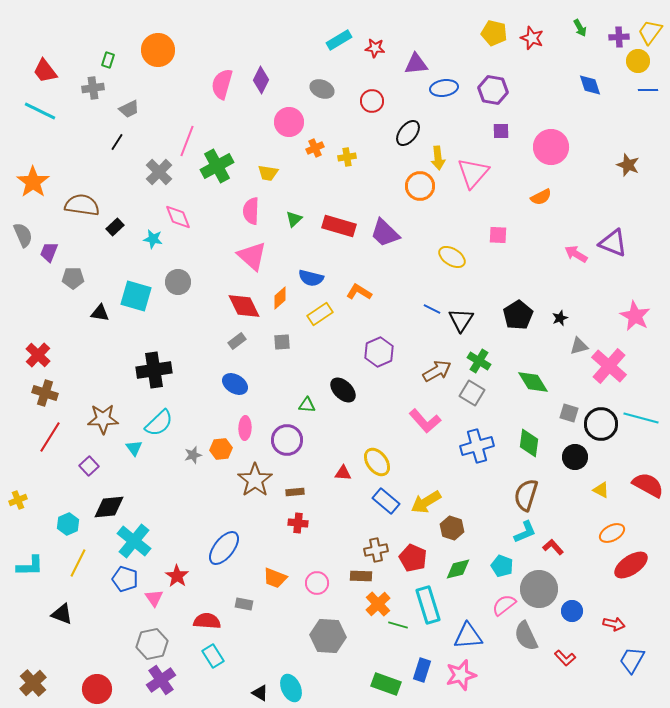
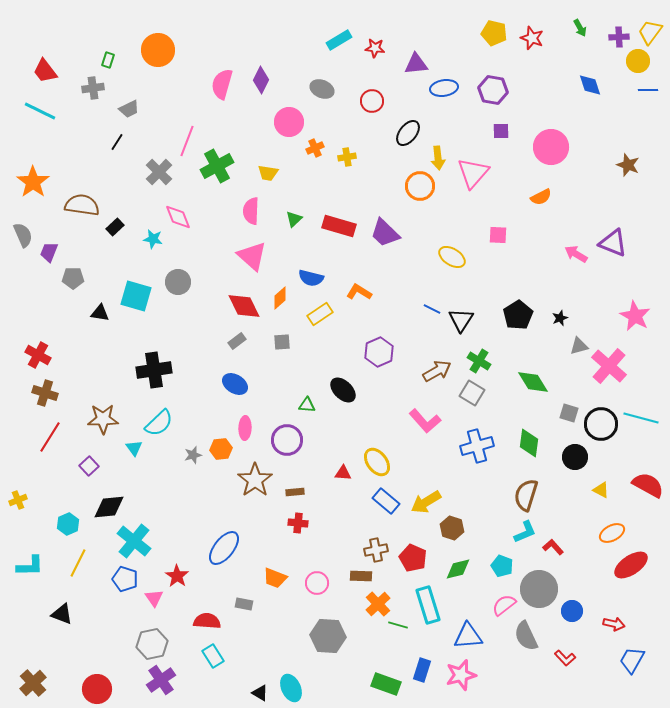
red cross at (38, 355): rotated 15 degrees counterclockwise
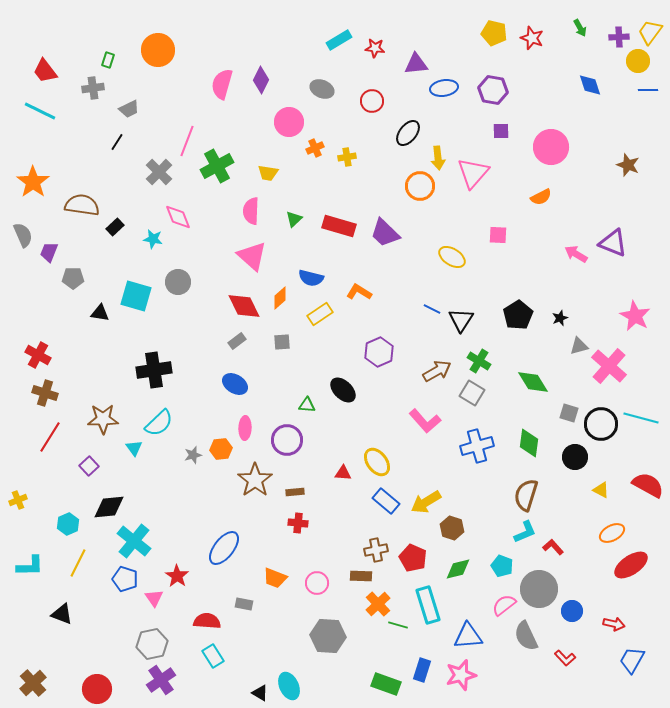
cyan ellipse at (291, 688): moved 2 px left, 2 px up
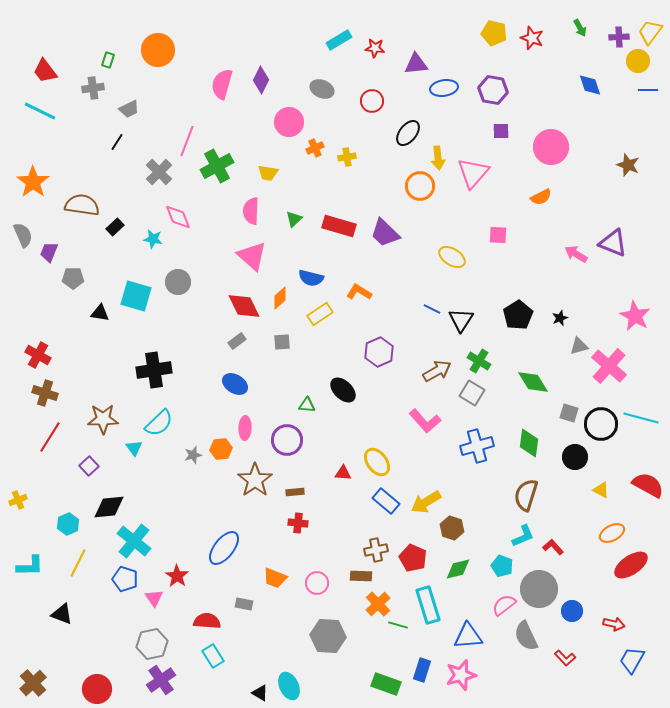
cyan L-shape at (525, 532): moved 2 px left, 4 px down
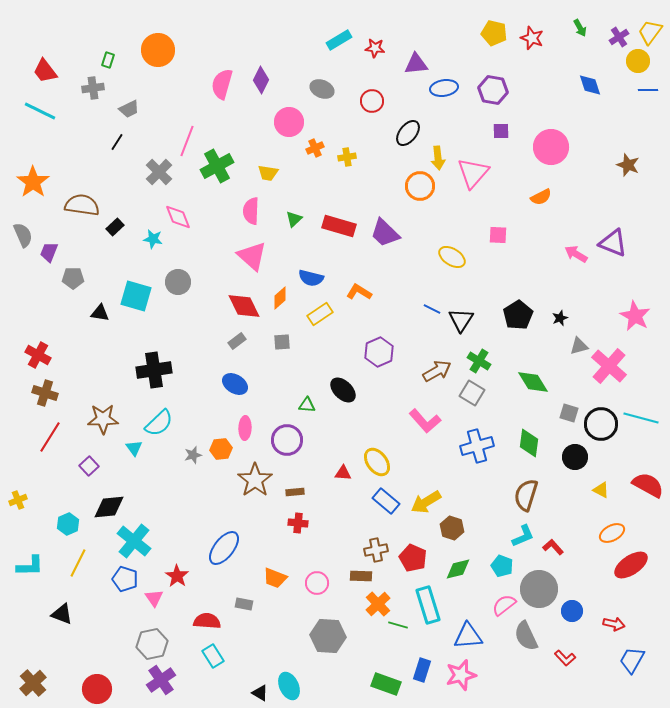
purple cross at (619, 37): rotated 30 degrees counterclockwise
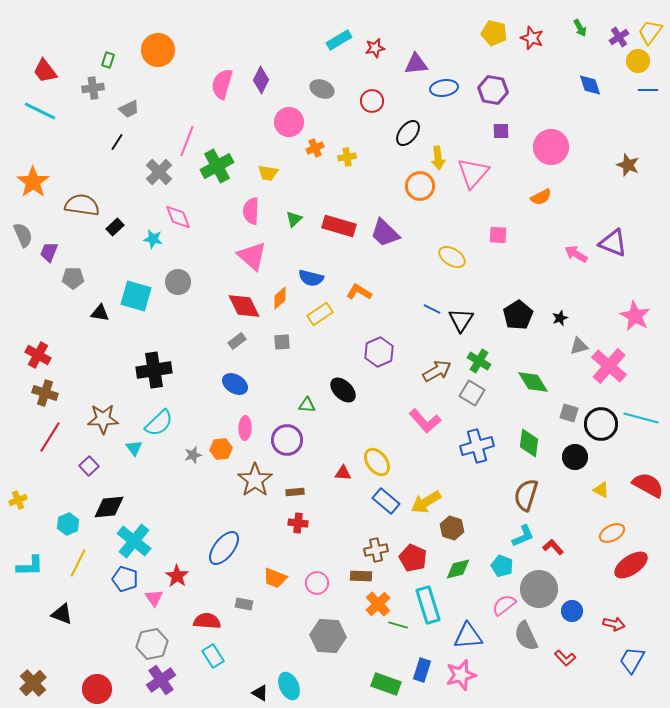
red star at (375, 48): rotated 18 degrees counterclockwise
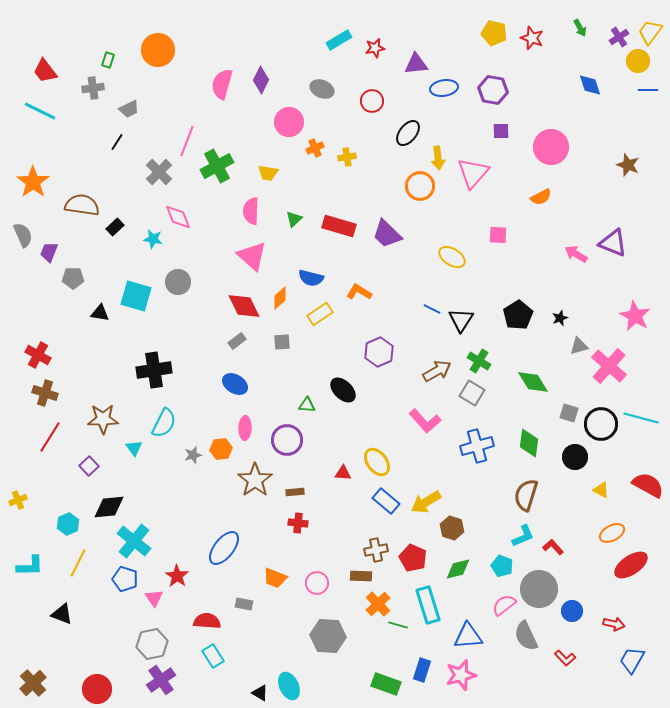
purple trapezoid at (385, 233): moved 2 px right, 1 px down
cyan semicircle at (159, 423): moved 5 px right; rotated 20 degrees counterclockwise
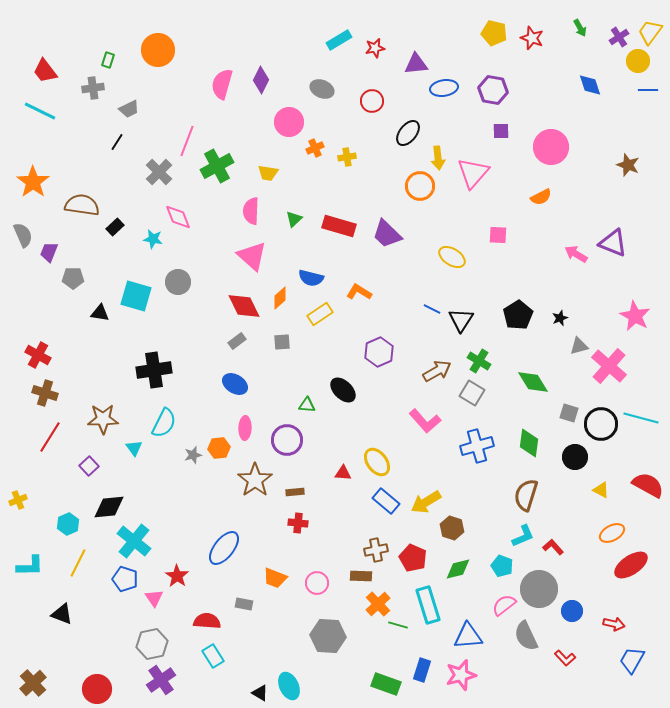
orange hexagon at (221, 449): moved 2 px left, 1 px up
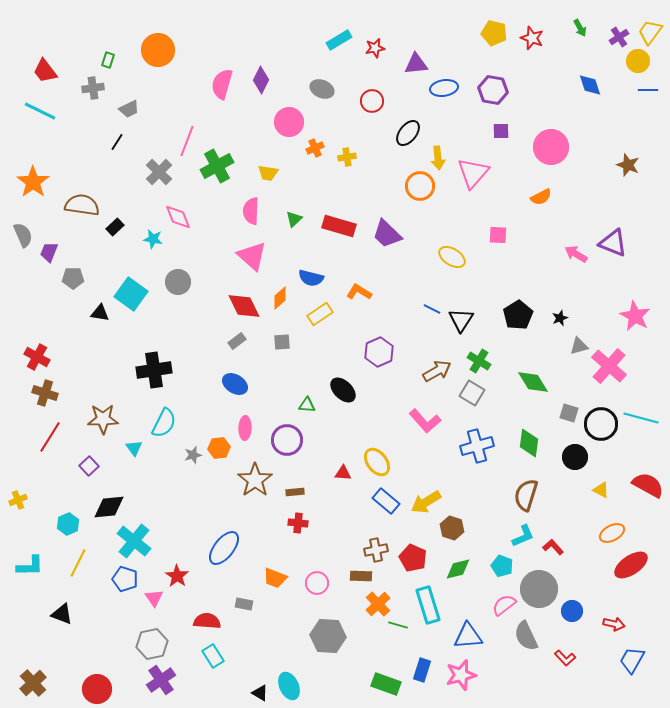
cyan square at (136, 296): moved 5 px left, 2 px up; rotated 20 degrees clockwise
red cross at (38, 355): moved 1 px left, 2 px down
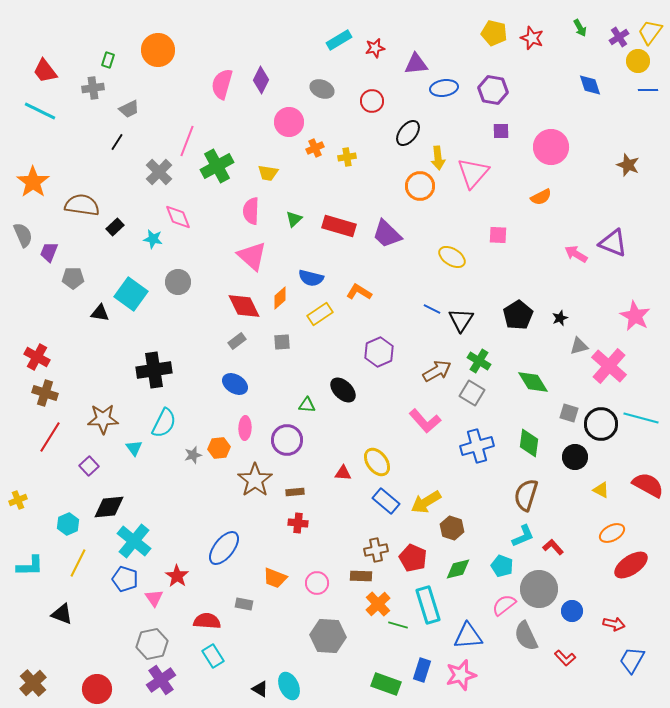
black triangle at (260, 693): moved 4 px up
